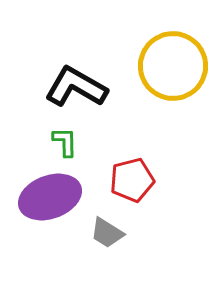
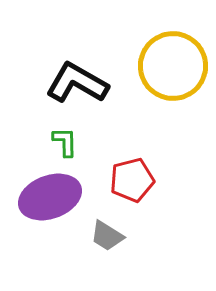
black L-shape: moved 1 px right, 4 px up
gray trapezoid: moved 3 px down
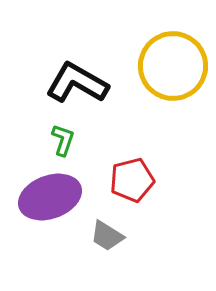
green L-shape: moved 2 px left, 2 px up; rotated 20 degrees clockwise
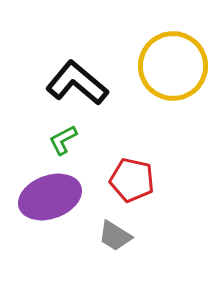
black L-shape: rotated 10 degrees clockwise
green L-shape: rotated 136 degrees counterclockwise
red pentagon: rotated 27 degrees clockwise
gray trapezoid: moved 8 px right
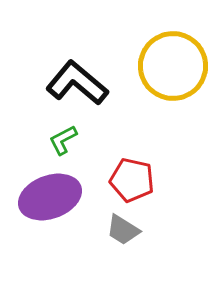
gray trapezoid: moved 8 px right, 6 px up
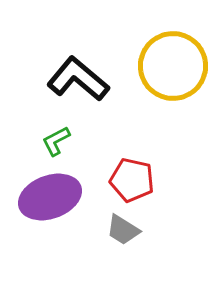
black L-shape: moved 1 px right, 4 px up
green L-shape: moved 7 px left, 1 px down
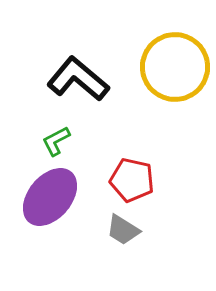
yellow circle: moved 2 px right, 1 px down
purple ellipse: rotated 30 degrees counterclockwise
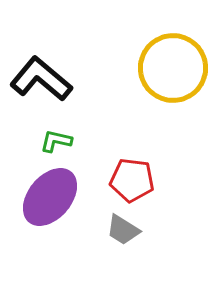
yellow circle: moved 2 px left, 1 px down
black L-shape: moved 37 px left
green L-shape: rotated 40 degrees clockwise
red pentagon: rotated 6 degrees counterclockwise
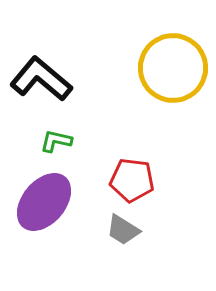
purple ellipse: moved 6 px left, 5 px down
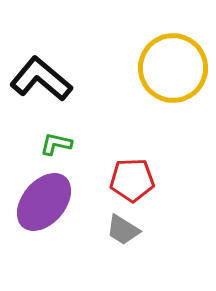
green L-shape: moved 3 px down
red pentagon: rotated 9 degrees counterclockwise
